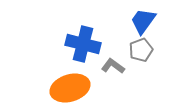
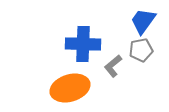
blue cross: rotated 12 degrees counterclockwise
gray pentagon: rotated 10 degrees clockwise
gray L-shape: rotated 75 degrees counterclockwise
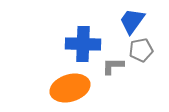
blue trapezoid: moved 11 px left
gray L-shape: rotated 40 degrees clockwise
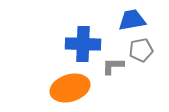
blue trapezoid: moved 1 px up; rotated 44 degrees clockwise
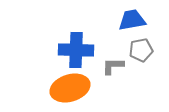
blue cross: moved 7 px left, 6 px down
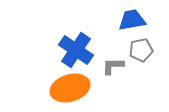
blue cross: rotated 32 degrees clockwise
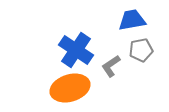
gray L-shape: moved 2 px left; rotated 35 degrees counterclockwise
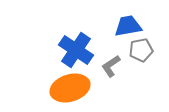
blue trapezoid: moved 4 px left, 6 px down
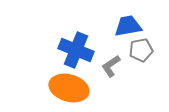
blue cross: rotated 12 degrees counterclockwise
orange ellipse: moved 1 px left; rotated 33 degrees clockwise
